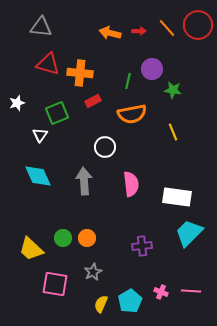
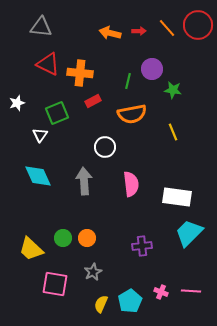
red triangle: rotated 10 degrees clockwise
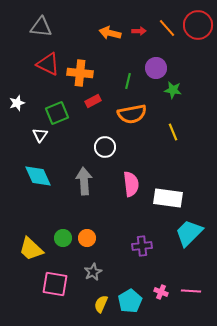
purple circle: moved 4 px right, 1 px up
white rectangle: moved 9 px left, 1 px down
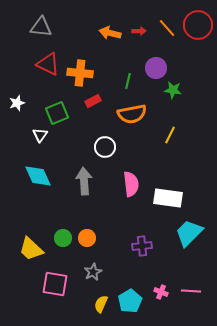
yellow line: moved 3 px left, 3 px down; rotated 48 degrees clockwise
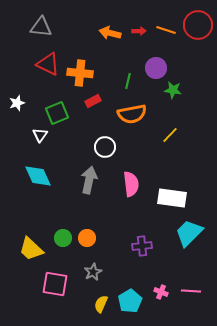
orange line: moved 1 px left, 2 px down; rotated 30 degrees counterclockwise
yellow line: rotated 18 degrees clockwise
gray arrow: moved 5 px right, 1 px up; rotated 16 degrees clockwise
white rectangle: moved 4 px right
